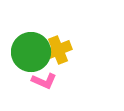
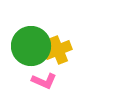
green circle: moved 6 px up
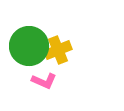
green circle: moved 2 px left
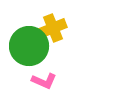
yellow cross: moved 5 px left, 22 px up
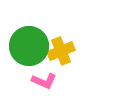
yellow cross: moved 8 px right, 23 px down
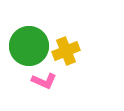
yellow cross: moved 5 px right
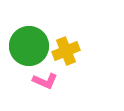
pink L-shape: moved 1 px right
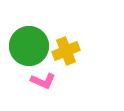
pink L-shape: moved 2 px left
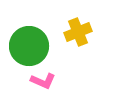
yellow cross: moved 12 px right, 19 px up
